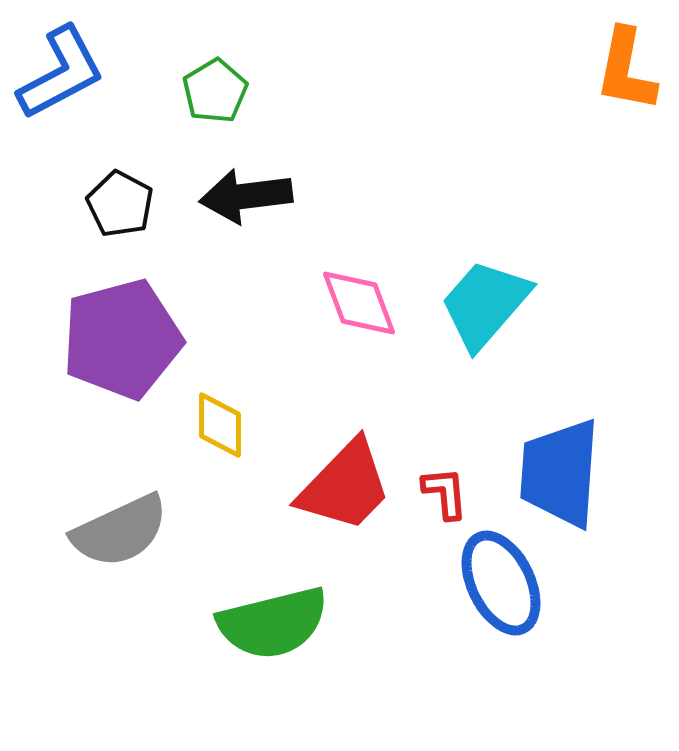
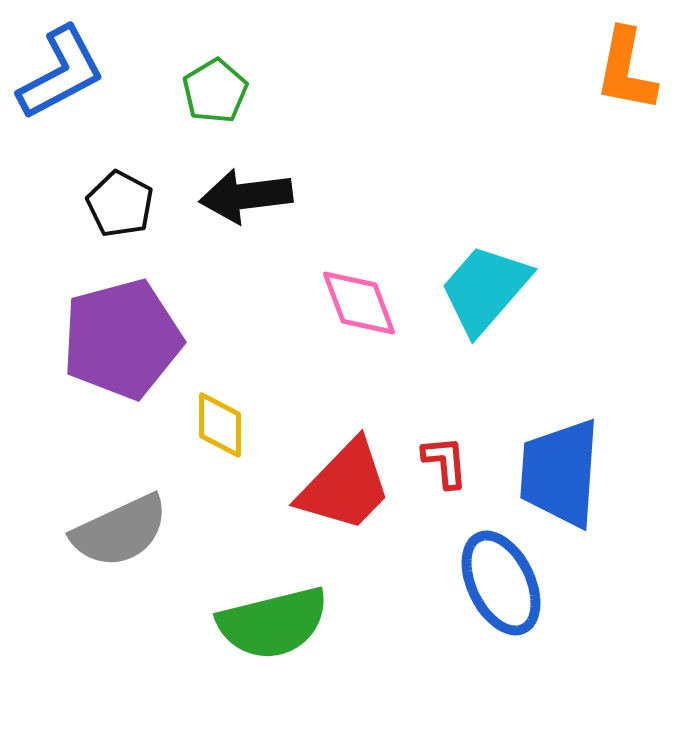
cyan trapezoid: moved 15 px up
red L-shape: moved 31 px up
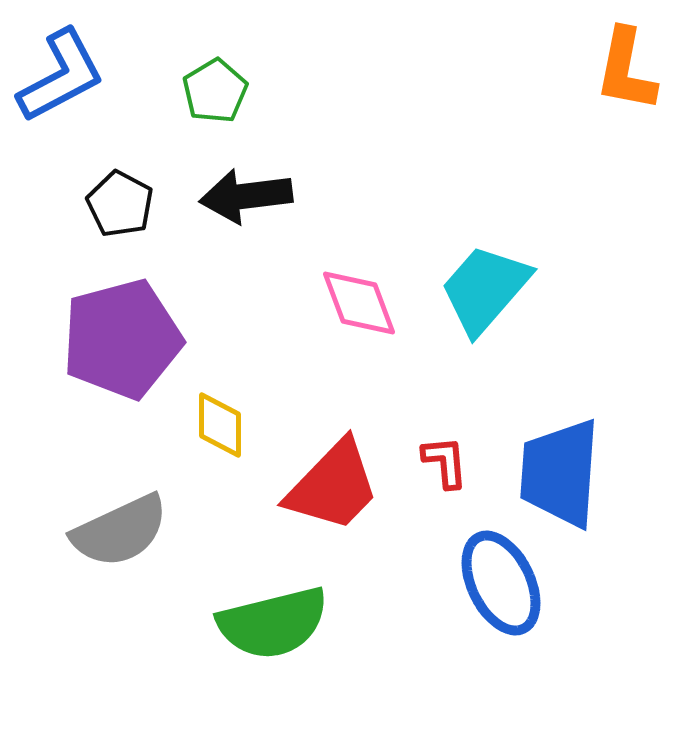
blue L-shape: moved 3 px down
red trapezoid: moved 12 px left
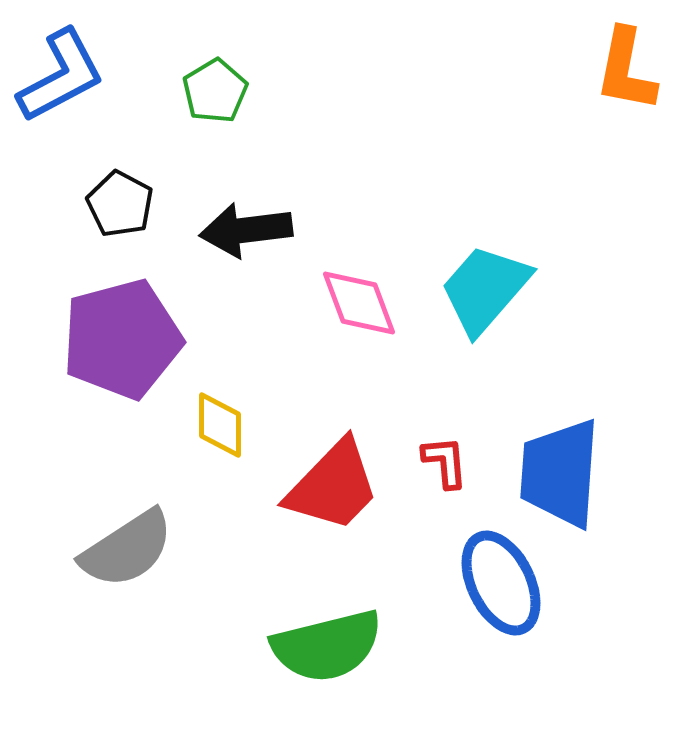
black arrow: moved 34 px down
gray semicircle: moved 7 px right, 18 px down; rotated 8 degrees counterclockwise
green semicircle: moved 54 px right, 23 px down
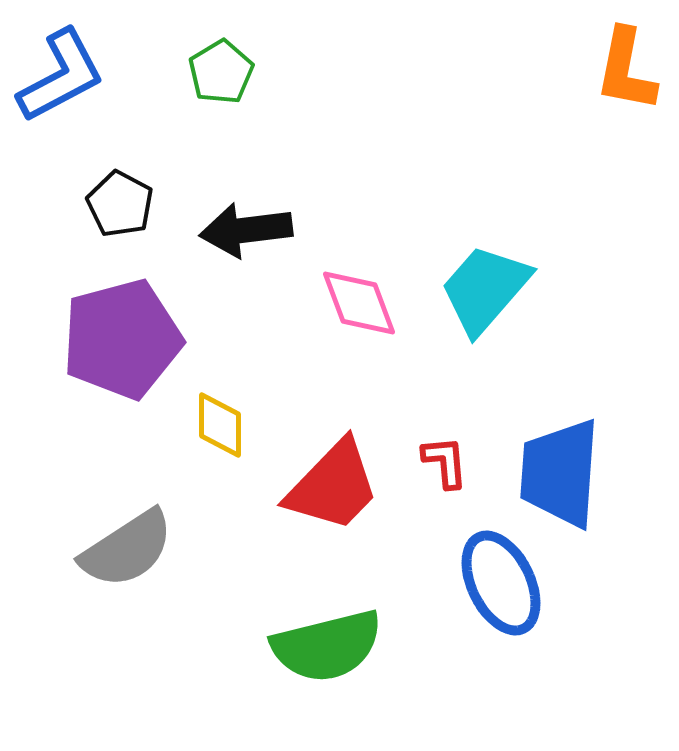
green pentagon: moved 6 px right, 19 px up
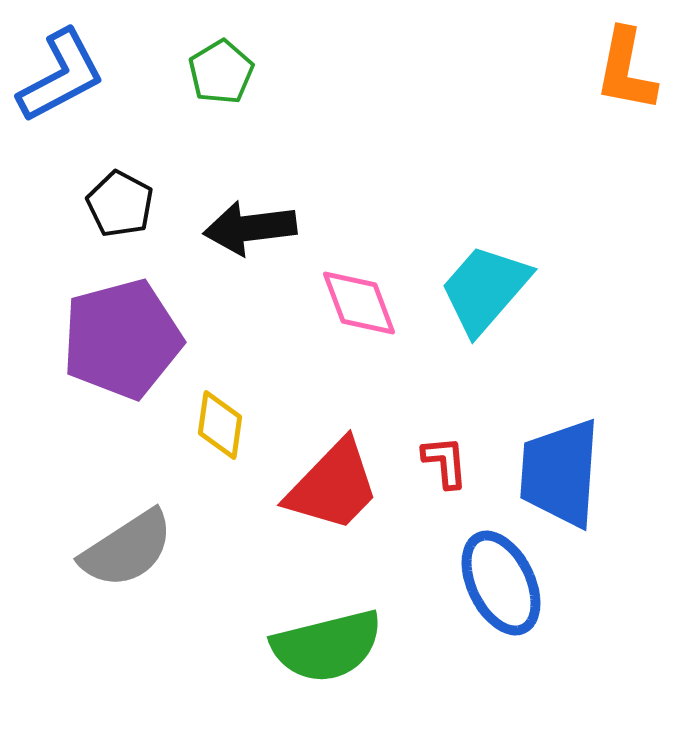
black arrow: moved 4 px right, 2 px up
yellow diamond: rotated 8 degrees clockwise
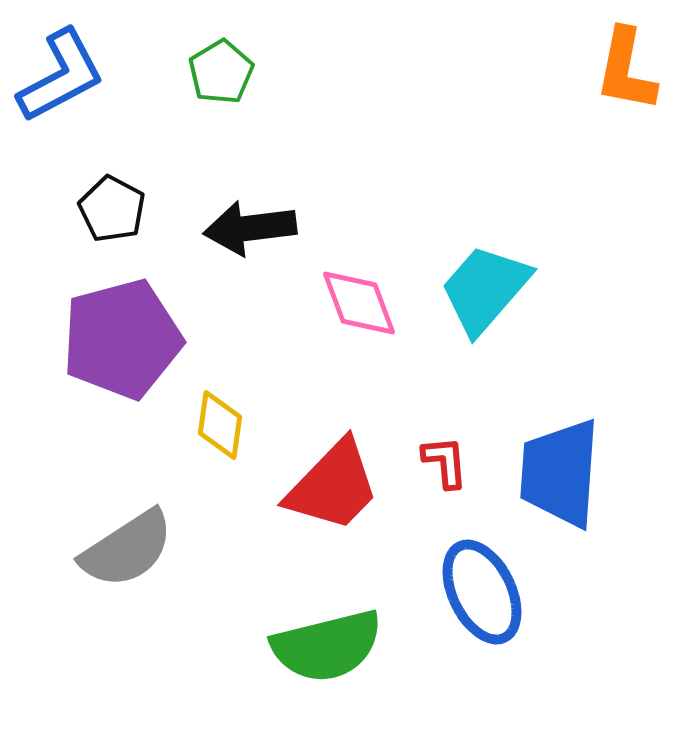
black pentagon: moved 8 px left, 5 px down
blue ellipse: moved 19 px left, 9 px down
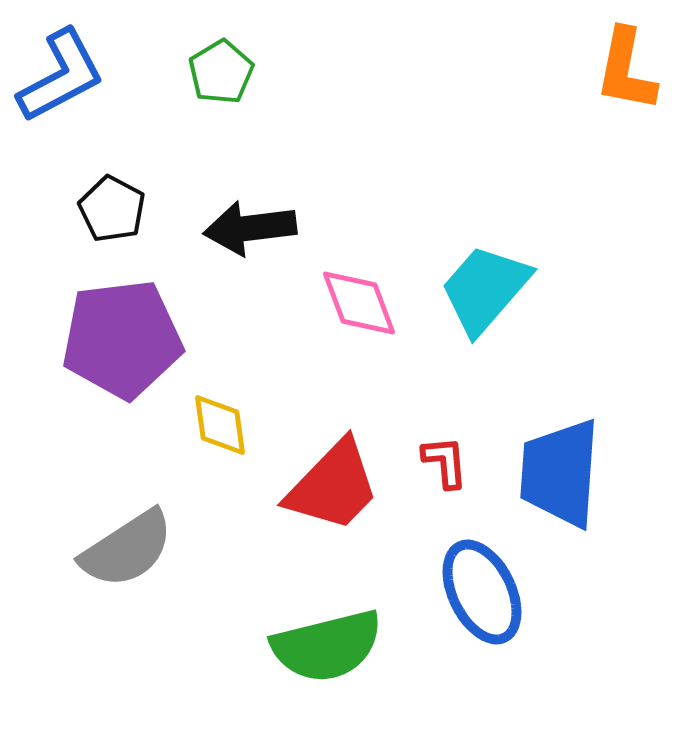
purple pentagon: rotated 8 degrees clockwise
yellow diamond: rotated 16 degrees counterclockwise
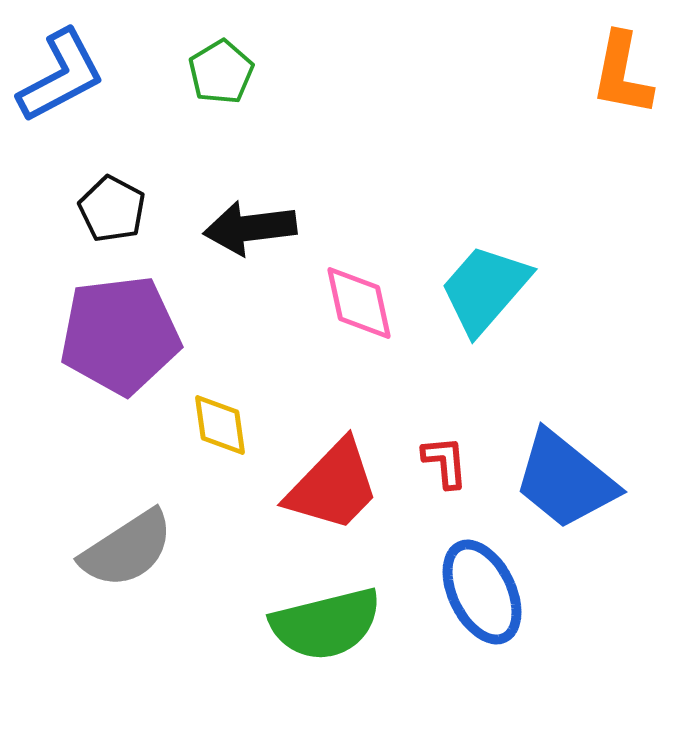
orange L-shape: moved 4 px left, 4 px down
pink diamond: rotated 8 degrees clockwise
purple pentagon: moved 2 px left, 4 px up
blue trapezoid: moved 5 px right, 7 px down; rotated 55 degrees counterclockwise
green semicircle: moved 1 px left, 22 px up
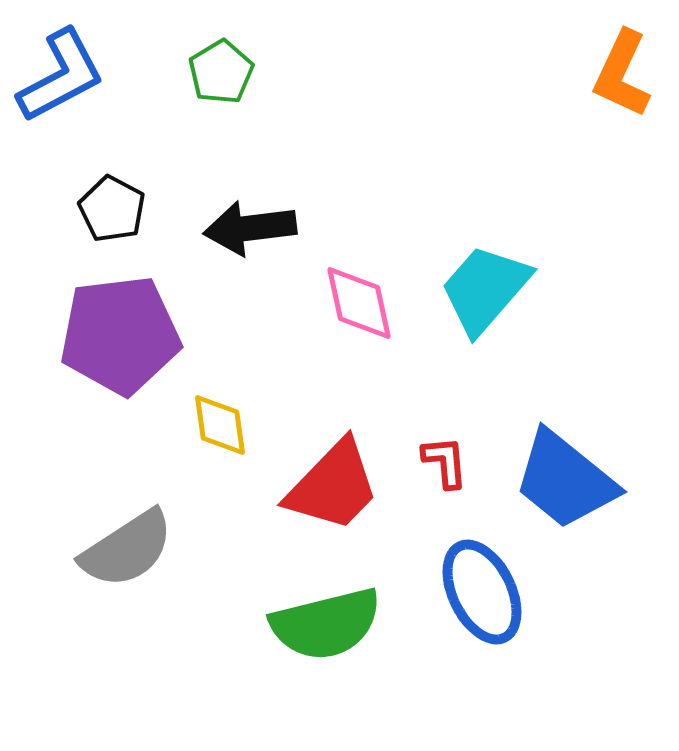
orange L-shape: rotated 14 degrees clockwise
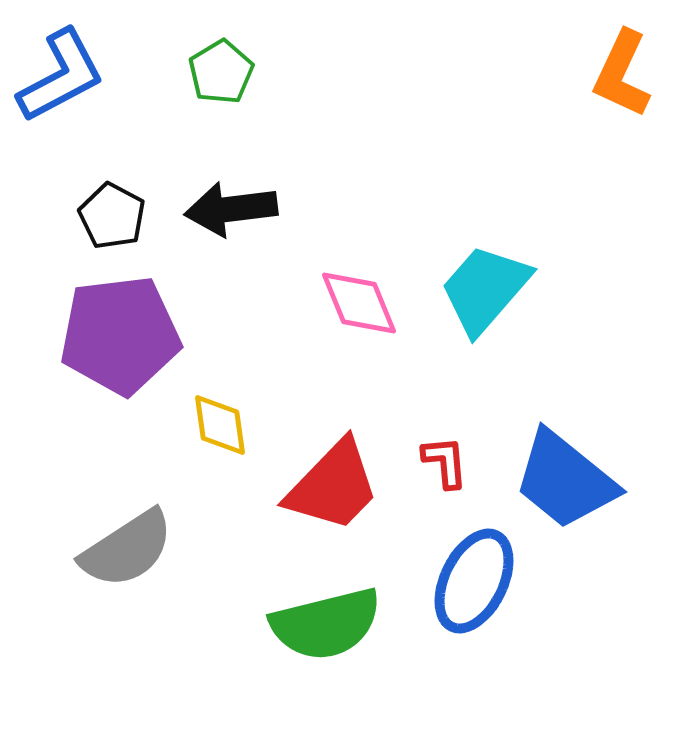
black pentagon: moved 7 px down
black arrow: moved 19 px left, 19 px up
pink diamond: rotated 10 degrees counterclockwise
blue ellipse: moved 8 px left, 11 px up; rotated 52 degrees clockwise
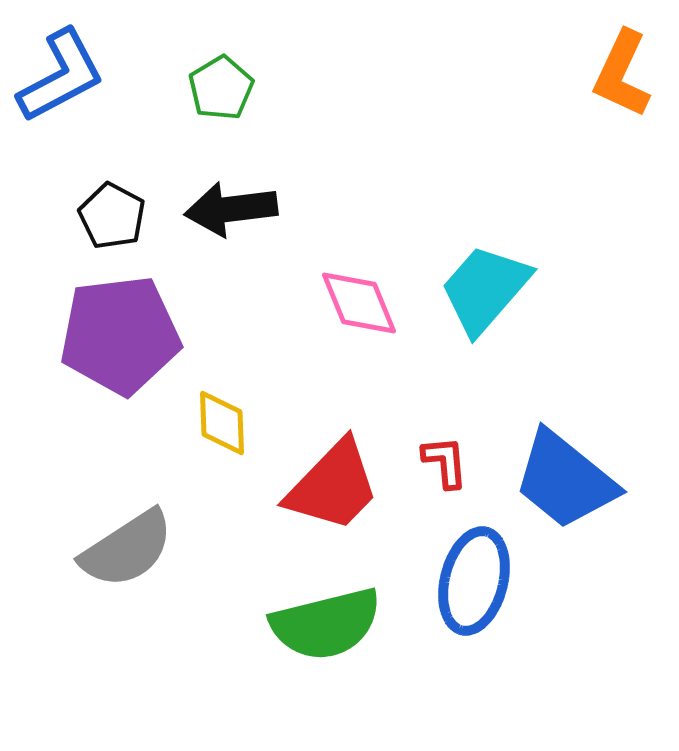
green pentagon: moved 16 px down
yellow diamond: moved 2 px right, 2 px up; rotated 6 degrees clockwise
blue ellipse: rotated 12 degrees counterclockwise
